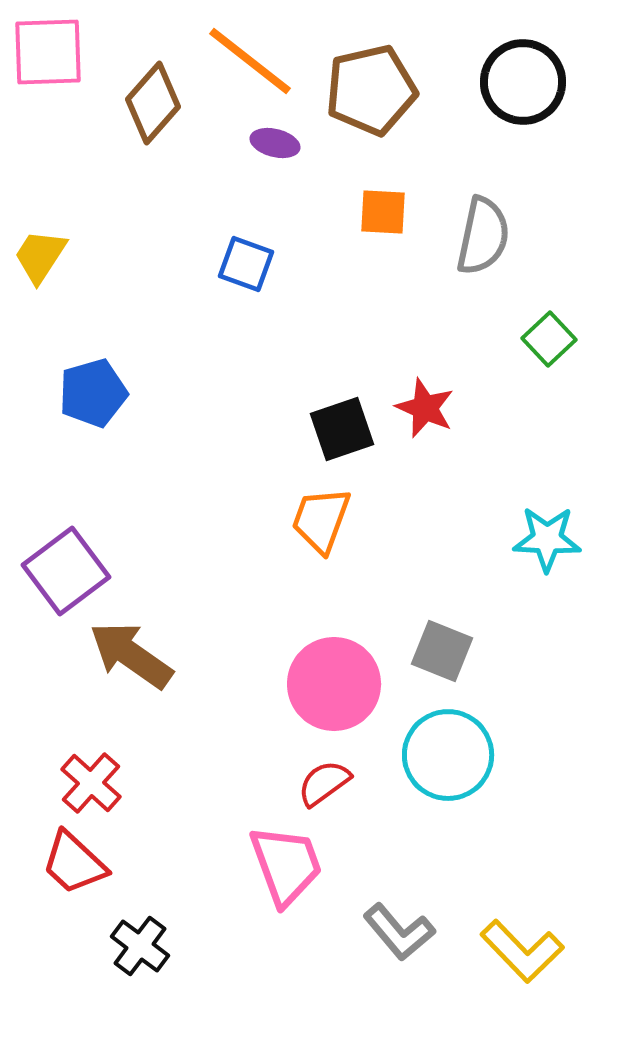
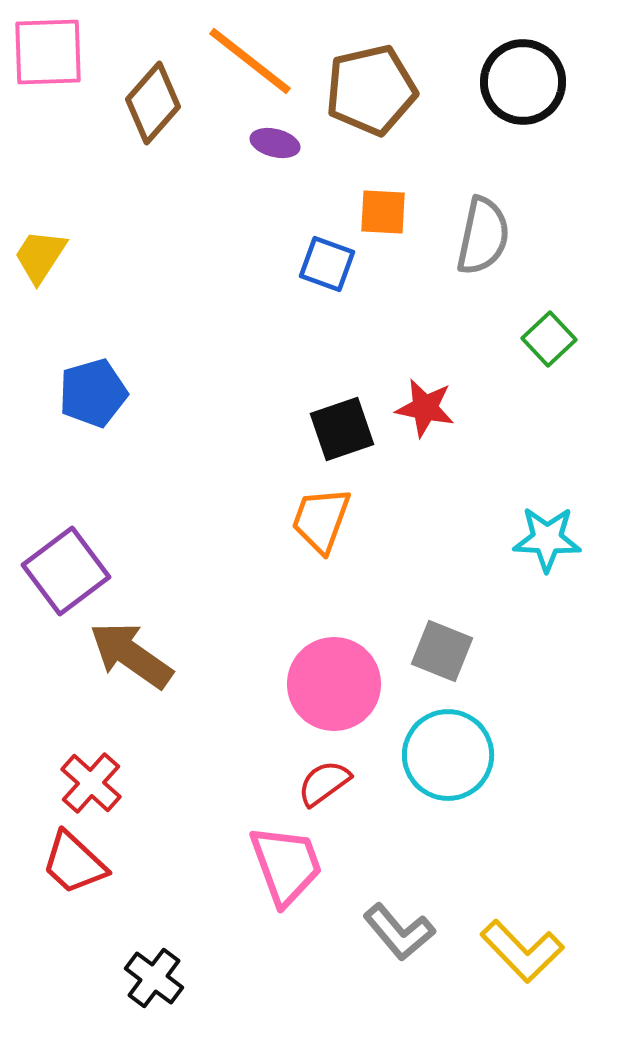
blue square: moved 81 px right
red star: rotated 12 degrees counterclockwise
black cross: moved 14 px right, 32 px down
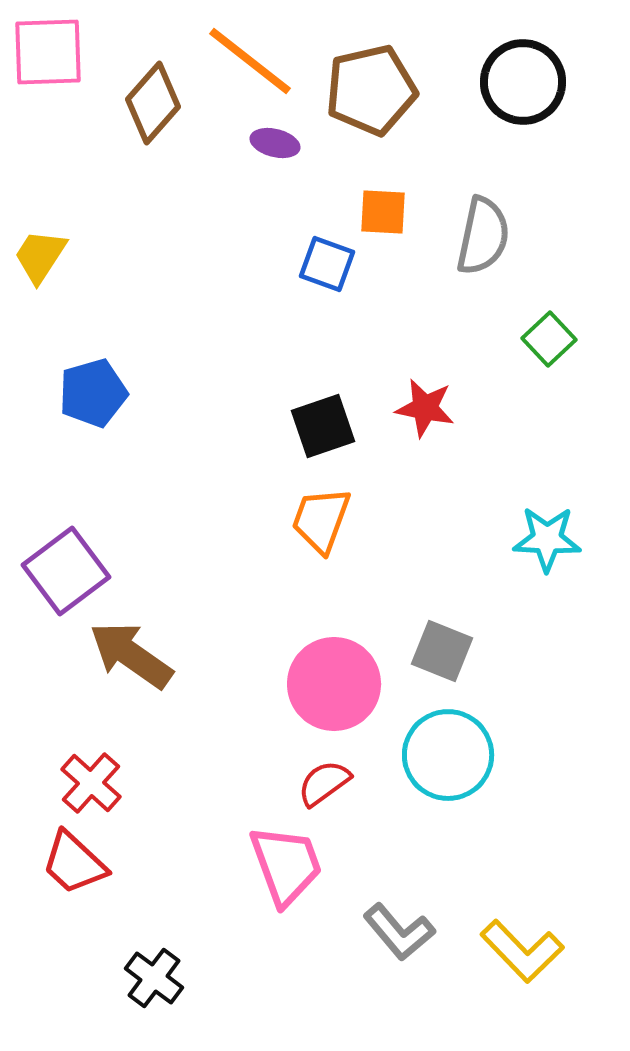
black square: moved 19 px left, 3 px up
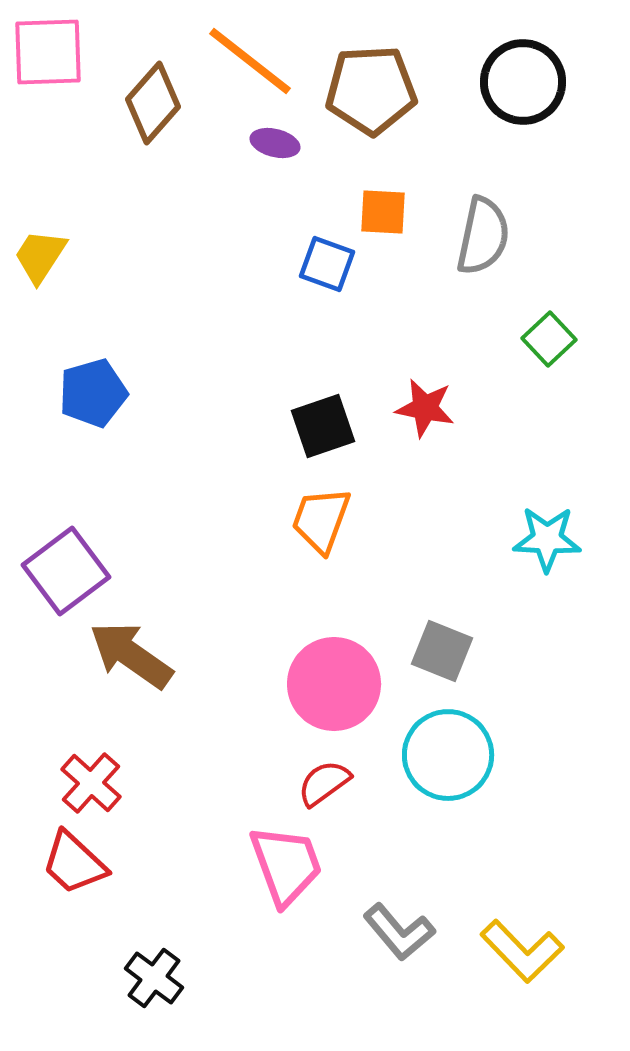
brown pentagon: rotated 10 degrees clockwise
